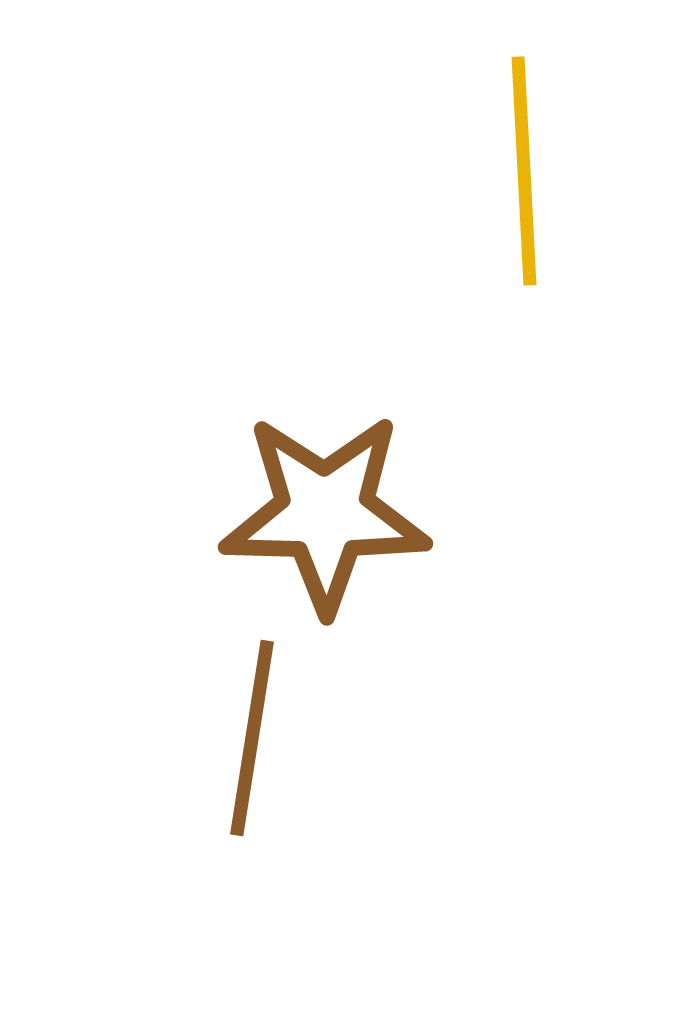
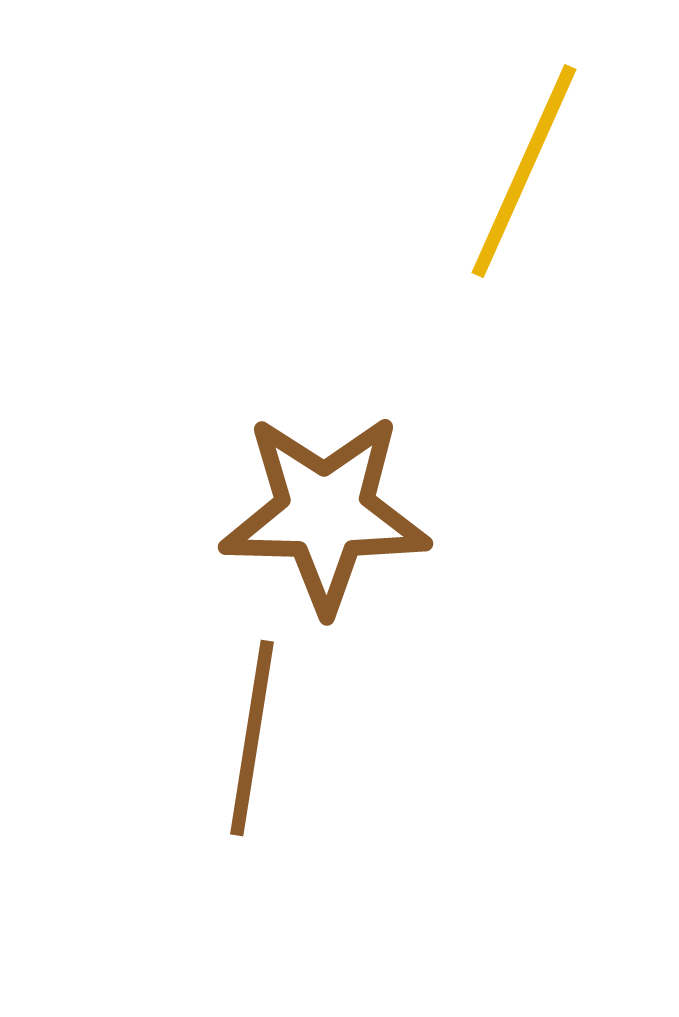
yellow line: rotated 27 degrees clockwise
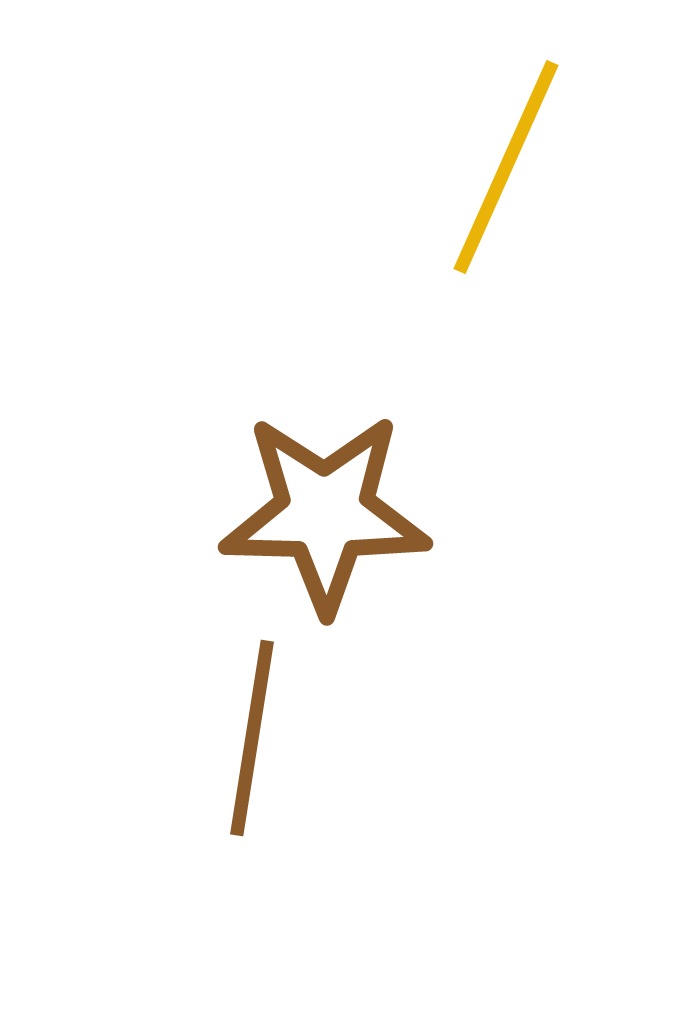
yellow line: moved 18 px left, 4 px up
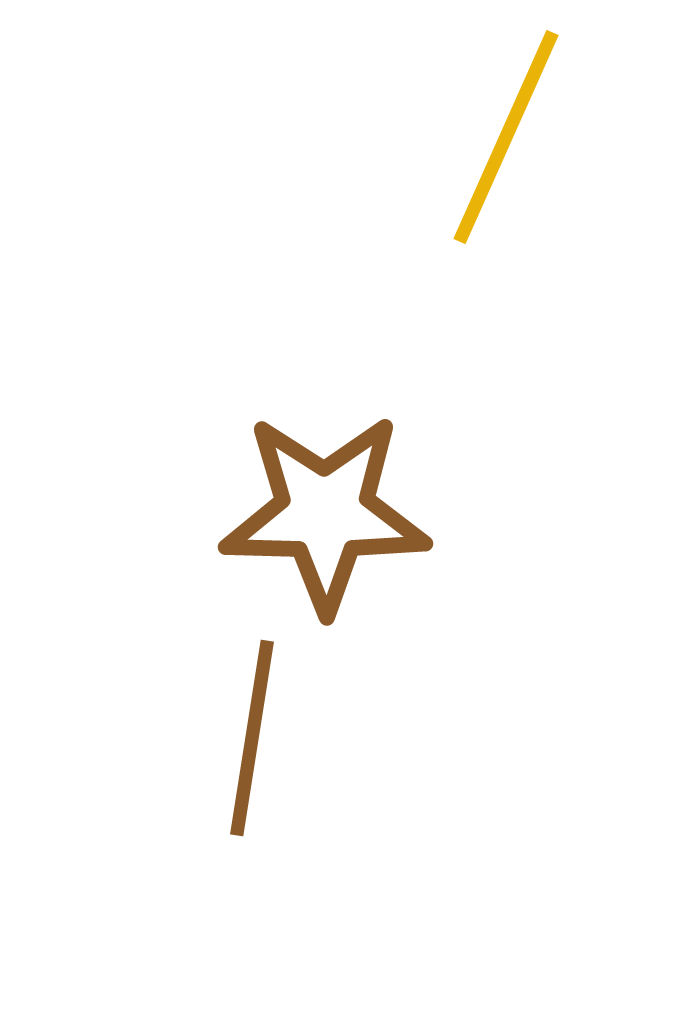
yellow line: moved 30 px up
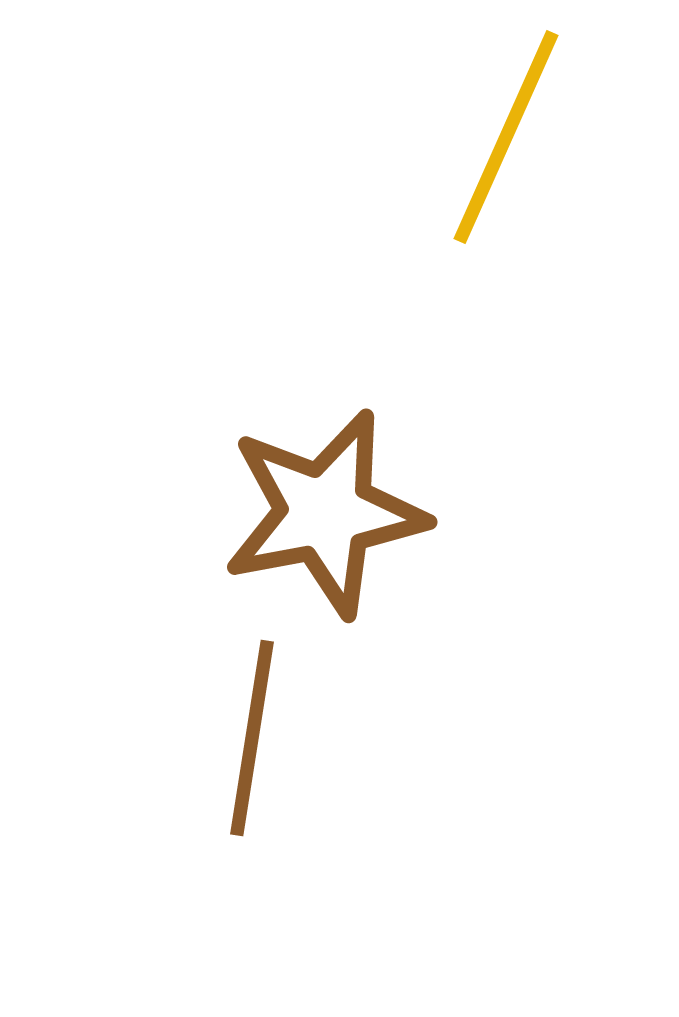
brown star: rotated 12 degrees counterclockwise
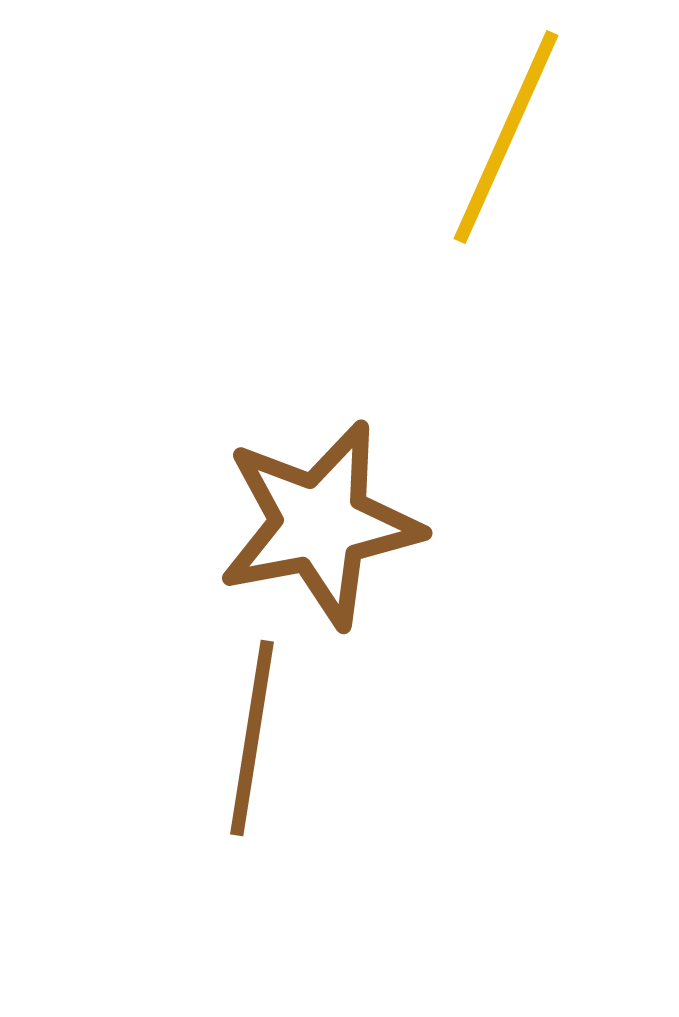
brown star: moved 5 px left, 11 px down
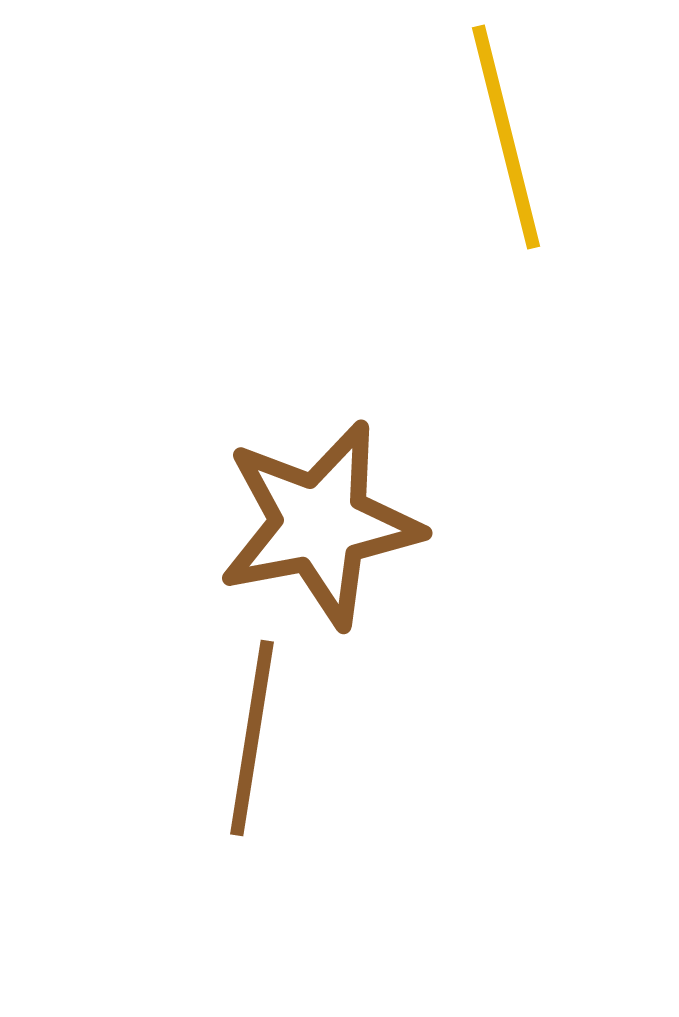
yellow line: rotated 38 degrees counterclockwise
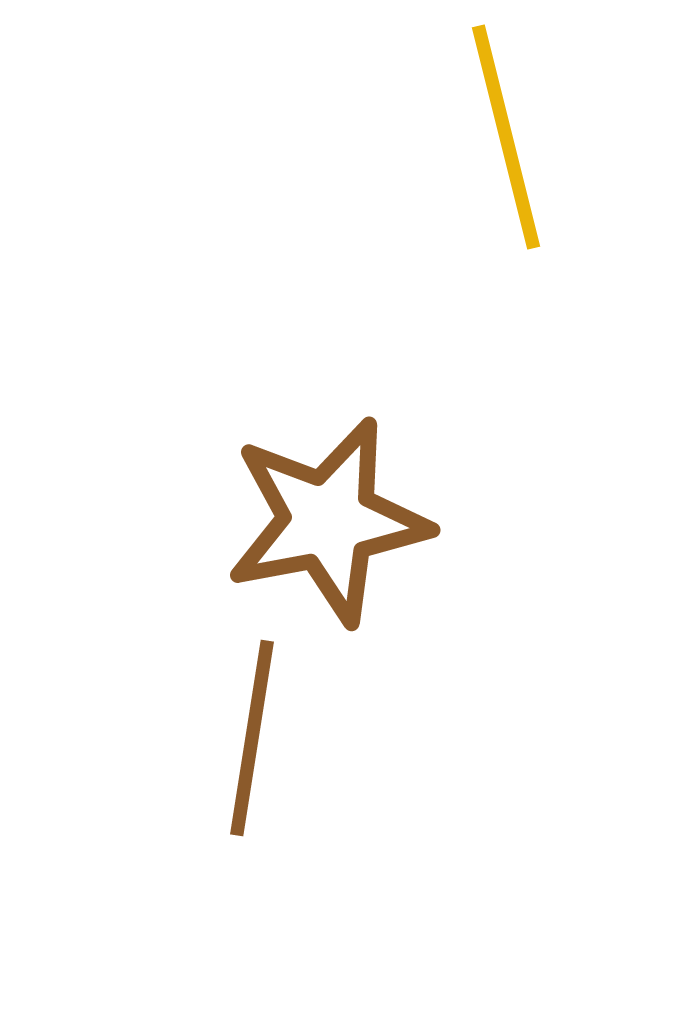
brown star: moved 8 px right, 3 px up
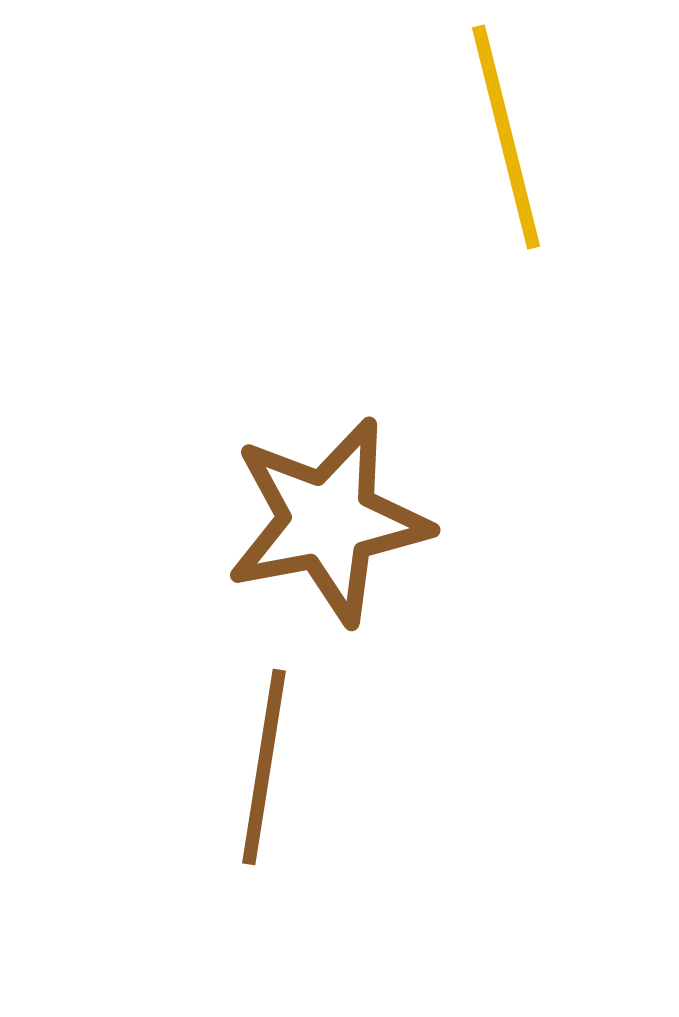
brown line: moved 12 px right, 29 px down
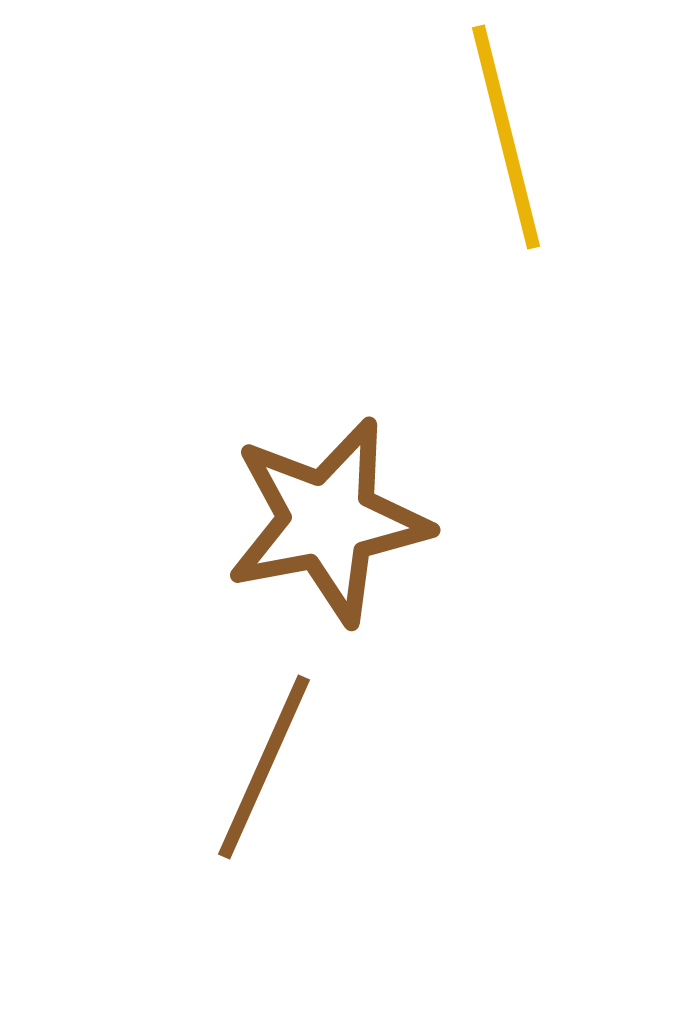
brown line: rotated 15 degrees clockwise
